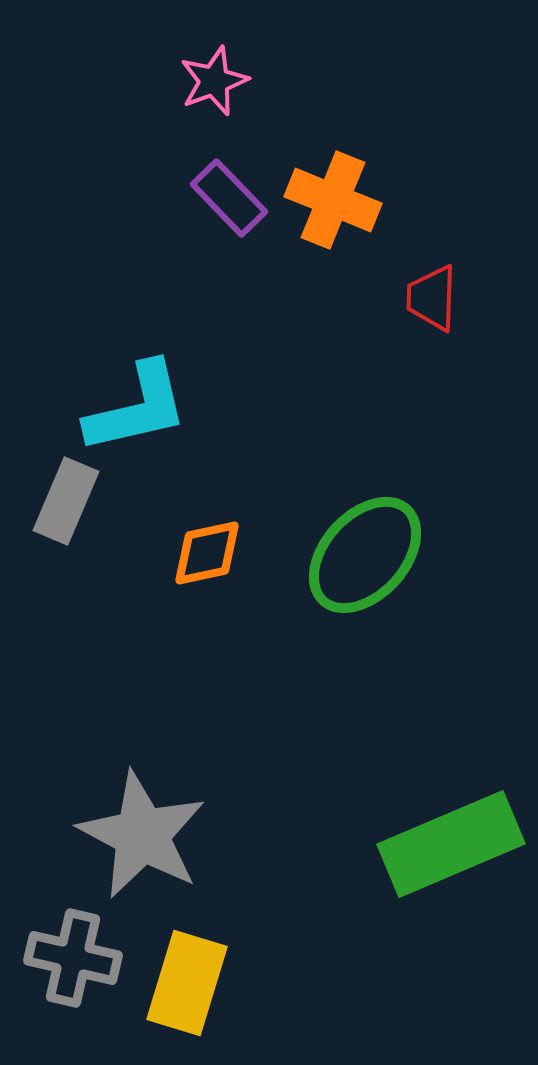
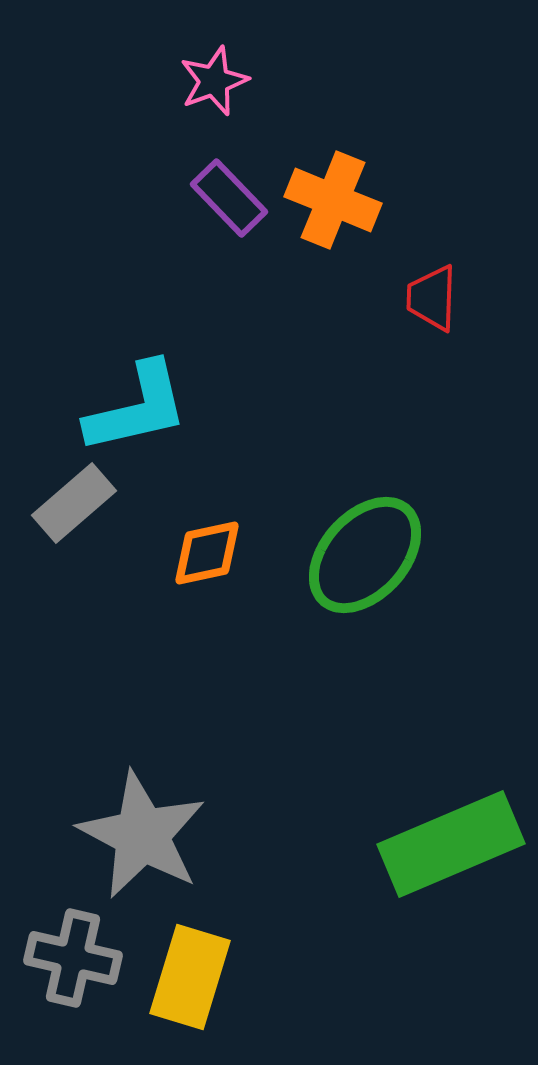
gray rectangle: moved 8 px right, 2 px down; rotated 26 degrees clockwise
yellow rectangle: moved 3 px right, 6 px up
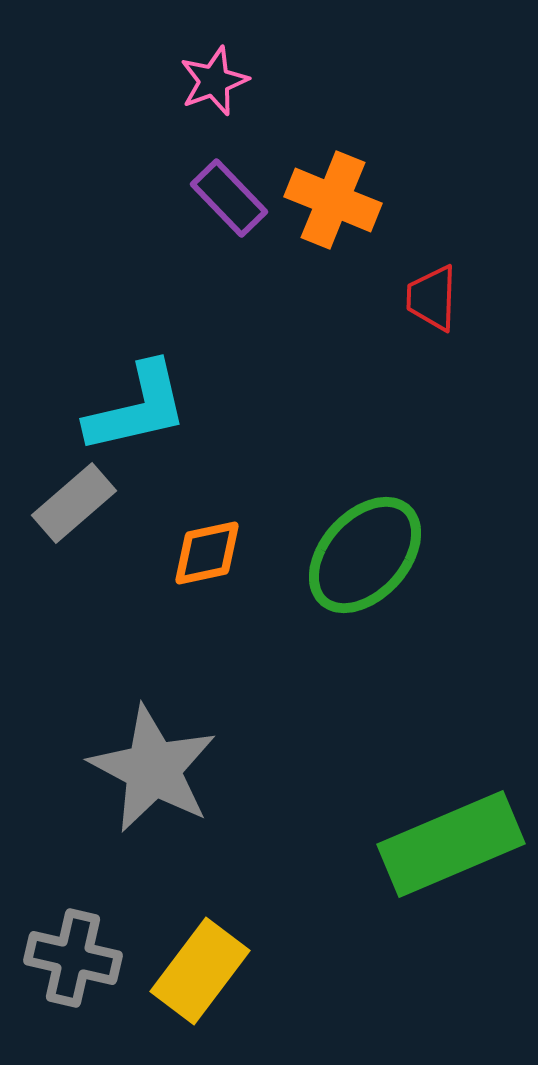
gray star: moved 11 px right, 66 px up
yellow rectangle: moved 10 px right, 6 px up; rotated 20 degrees clockwise
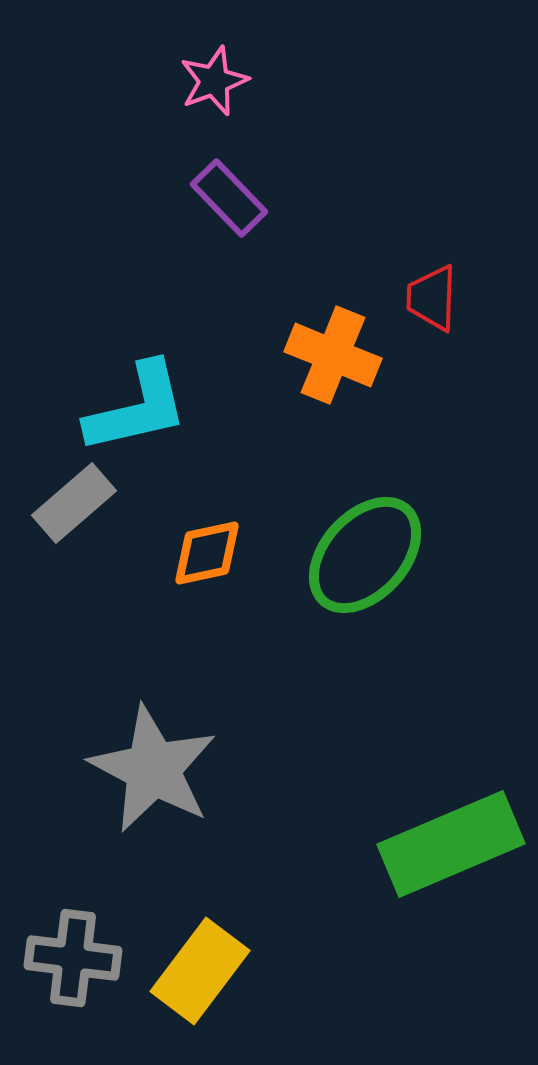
orange cross: moved 155 px down
gray cross: rotated 6 degrees counterclockwise
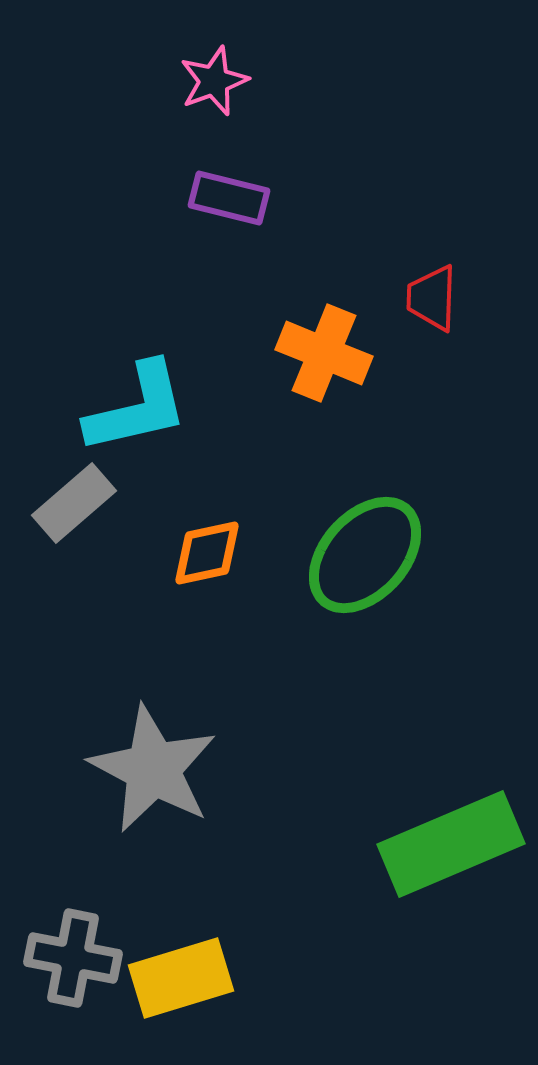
purple rectangle: rotated 32 degrees counterclockwise
orange cross: moved 9 px left, 2 px up
gray cross: rotated 4 degrees clockwise
yellow rectangle: moved 19 px left, 7 px down; rotated 36 degrees clockwise
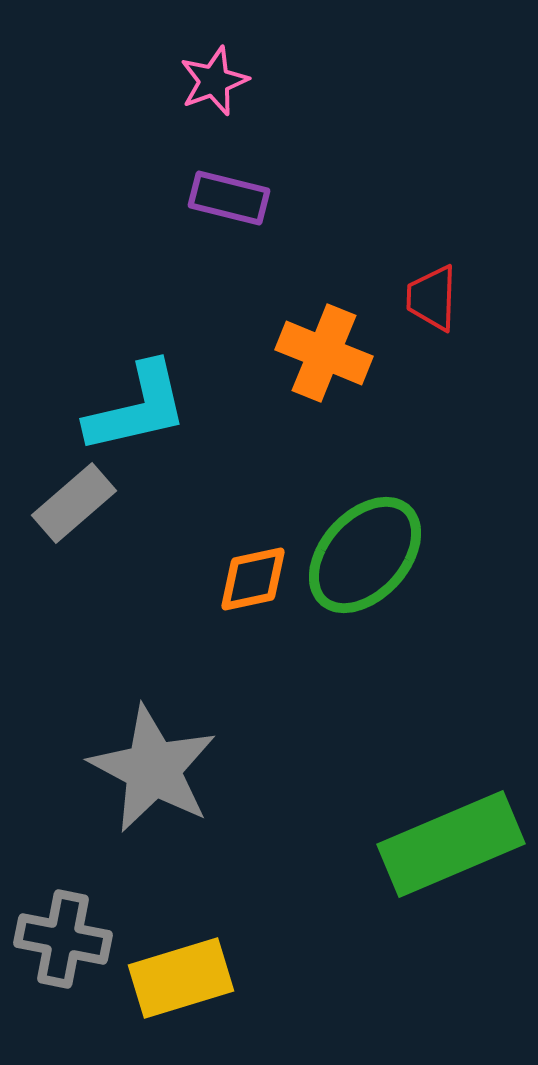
orange diamond: moved 46 px right, 26 px down
gray cross: moved 10 px left, 19 px up
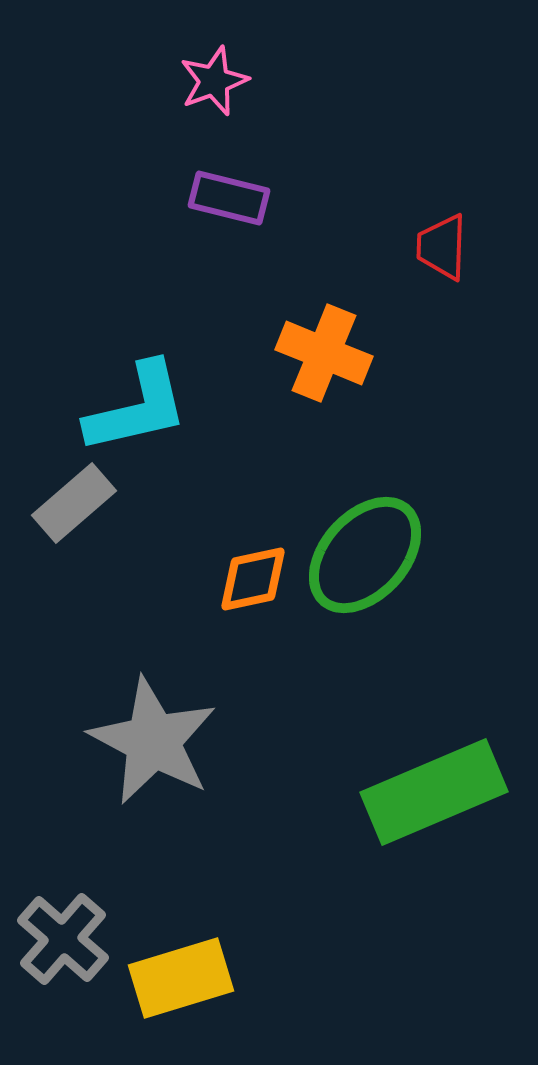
red trapezoid: moved 10 px right, 51 px up
gray star: moved 28 px up
green rectangle: moved 17 px left, 52 px up
gray cross: rotated 30 degrees clockwise
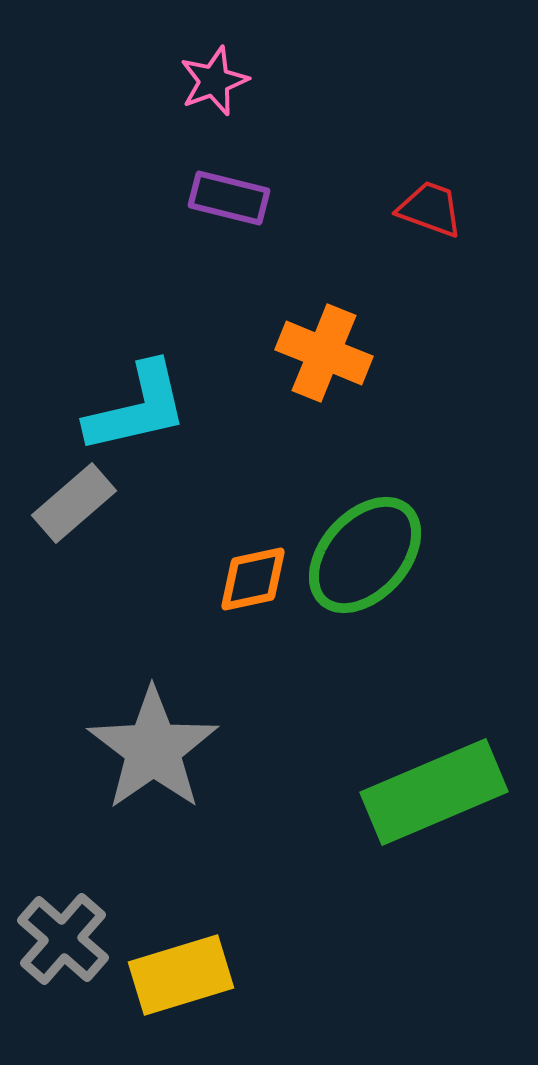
red trapezoid: moved 12 px left, 38 px up; rotated 108 degrees clockwise
gray star: moved 8 px down; rotated 9 degrees clockwise
yellow rectangle: moved 3 px up
